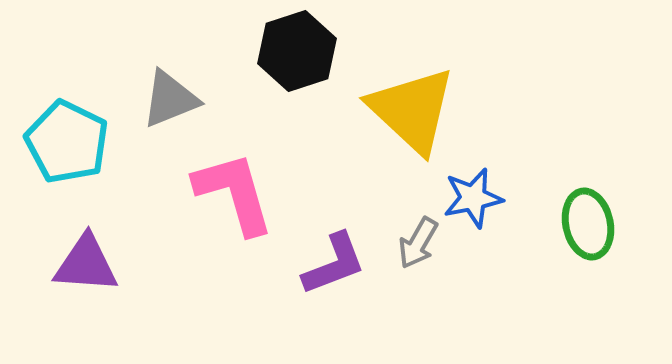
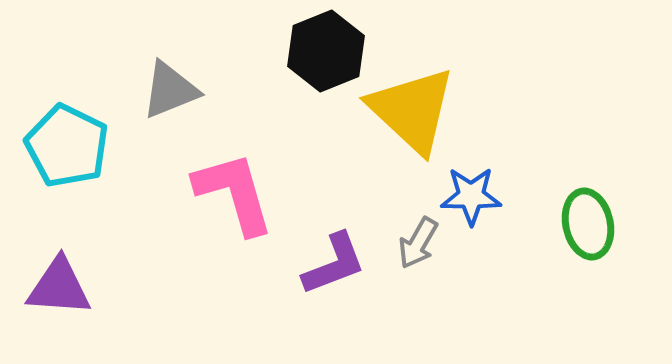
black hexagon: moved 29 px right; rotated 4 degrees counterclockwise
gray triangle: moved 9 px up
cyan pentagon: moved 4 px down
blue star: moved 2 px left, 2 px up; rotated 12 degrees clockwise
purple triangle: moved 27 px left, 23 px down
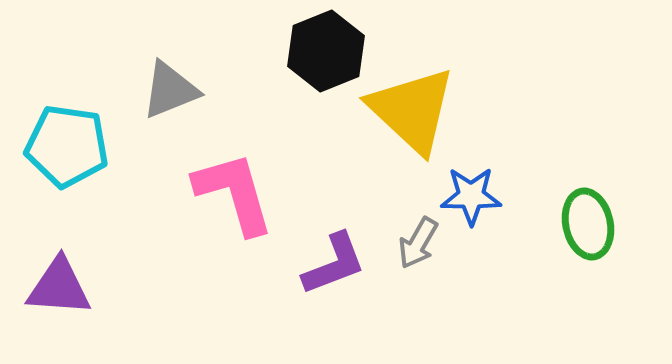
cyan pentagon: rotated 18 degrees counterclockwise
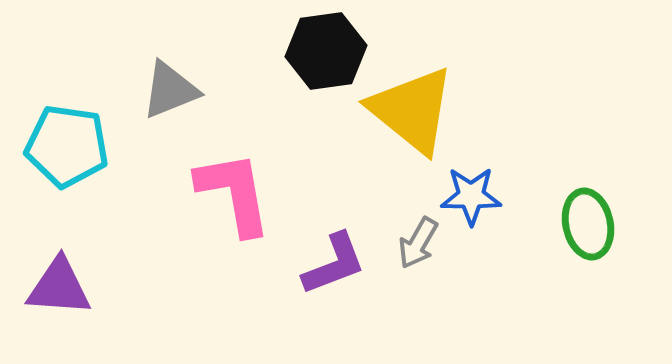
black hexagon: rotated 14 degrees clockwise
yellow triangle: rotated 4 degrees counterclockwise
pink L-shape: rotated 6 degrees clockwise
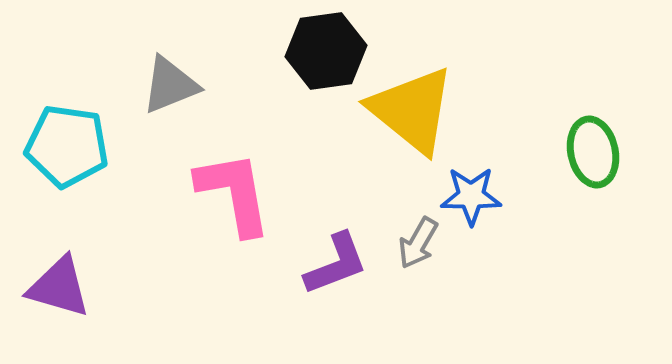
gray triangle: moved 5 px up
green ellipse: moved 5 px right, 72 px up
purple L-shape: moved 2 px right
purple triangle: rotated 12 degrees clockwise
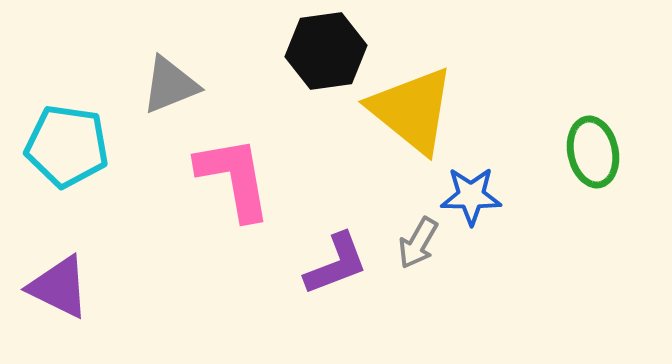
pink L-shape: moved 15 px up
purple triangle: rotated 10 degrees clockwise
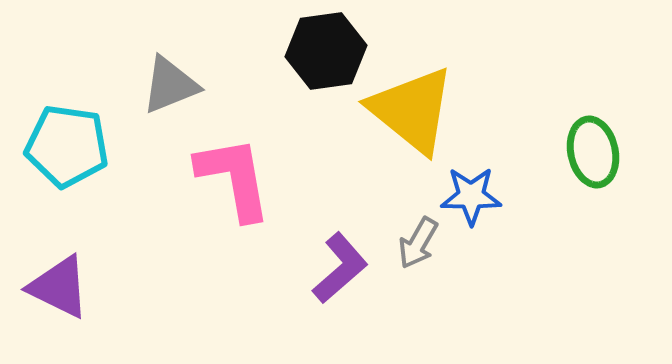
purple L-shape: moved 4 px right, 4 px down; rotated 20 degrees counterclockwise
